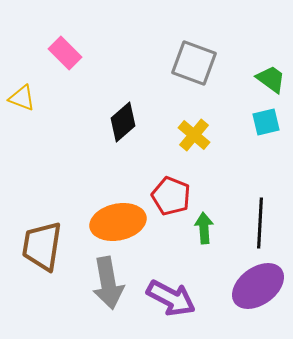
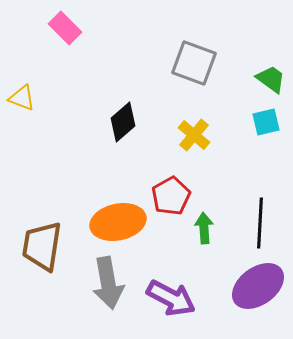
pink rectangle: moved 25 px up
red pentagon: rotated 21 degrees clockwise
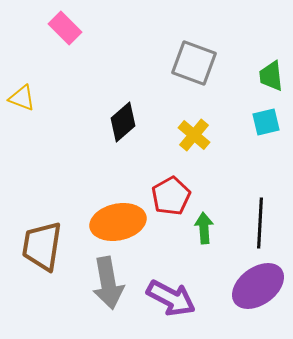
green trapezoid: moved 3 px up; rotated 132 degrees counterclockwise
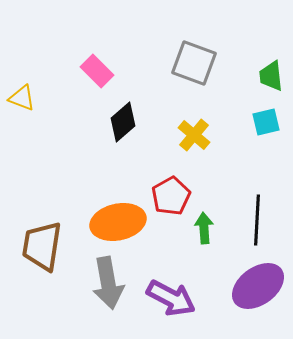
pink rectangle: moved 32 px right, 43 px down
black line: moved 3 px left, 3 px up
